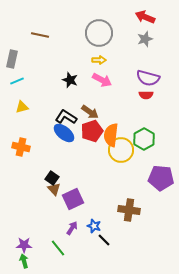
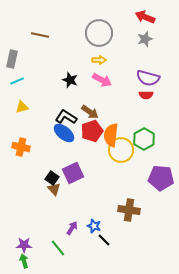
purple square: moved 26 px up
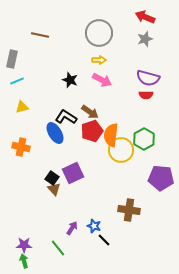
blue ellipse: moved 9 px left; rotated 20 degrees clockwise
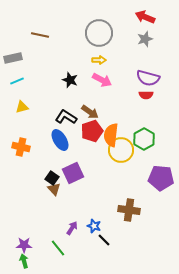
gray rectangle: moved 1 px right, 1 px up; rotated 66 degrees clockwise
blue ellipse: moved 5 px right, 7 px down
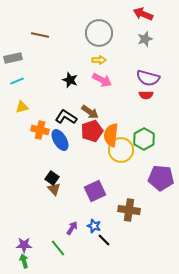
red arrow: moved 2 px left, 3 px up
orange cross: moved 19 px right, 17 px up
purple square: moved 22 px right, 18 px down
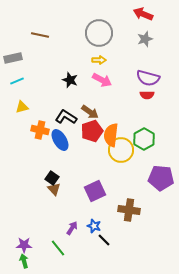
red semicircle: moved 1 px right
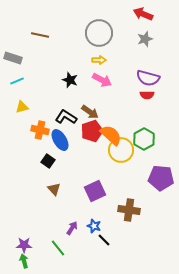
gray rectangle: rotated 30 degrees clockwise
orange semicircle: rotated 125 degrees clockwise
black square: moved 4 px left, 17 px up
